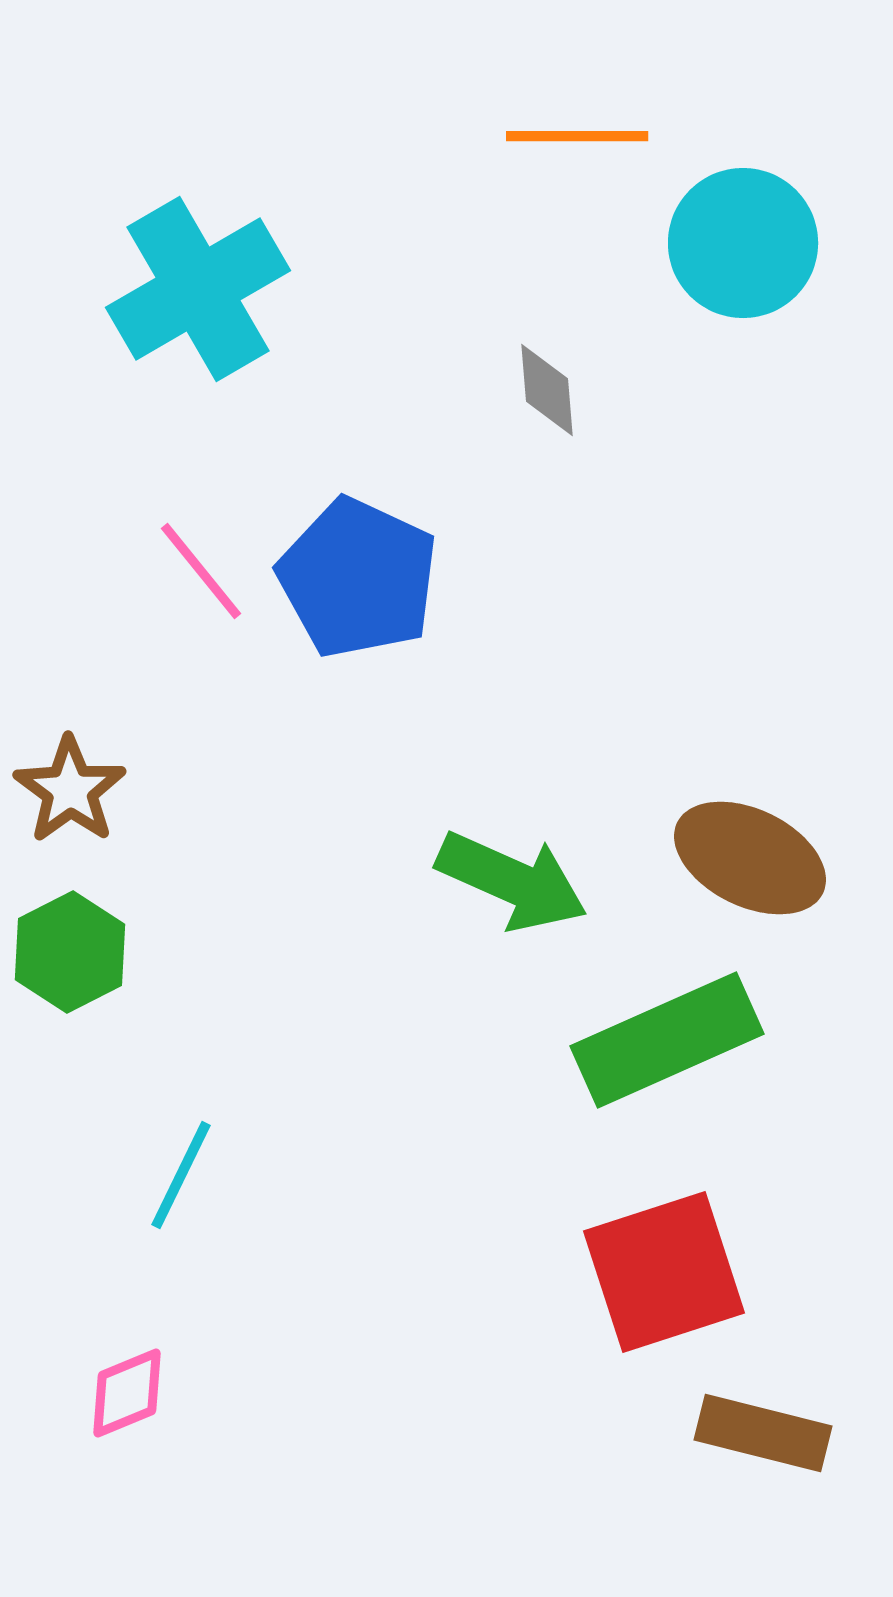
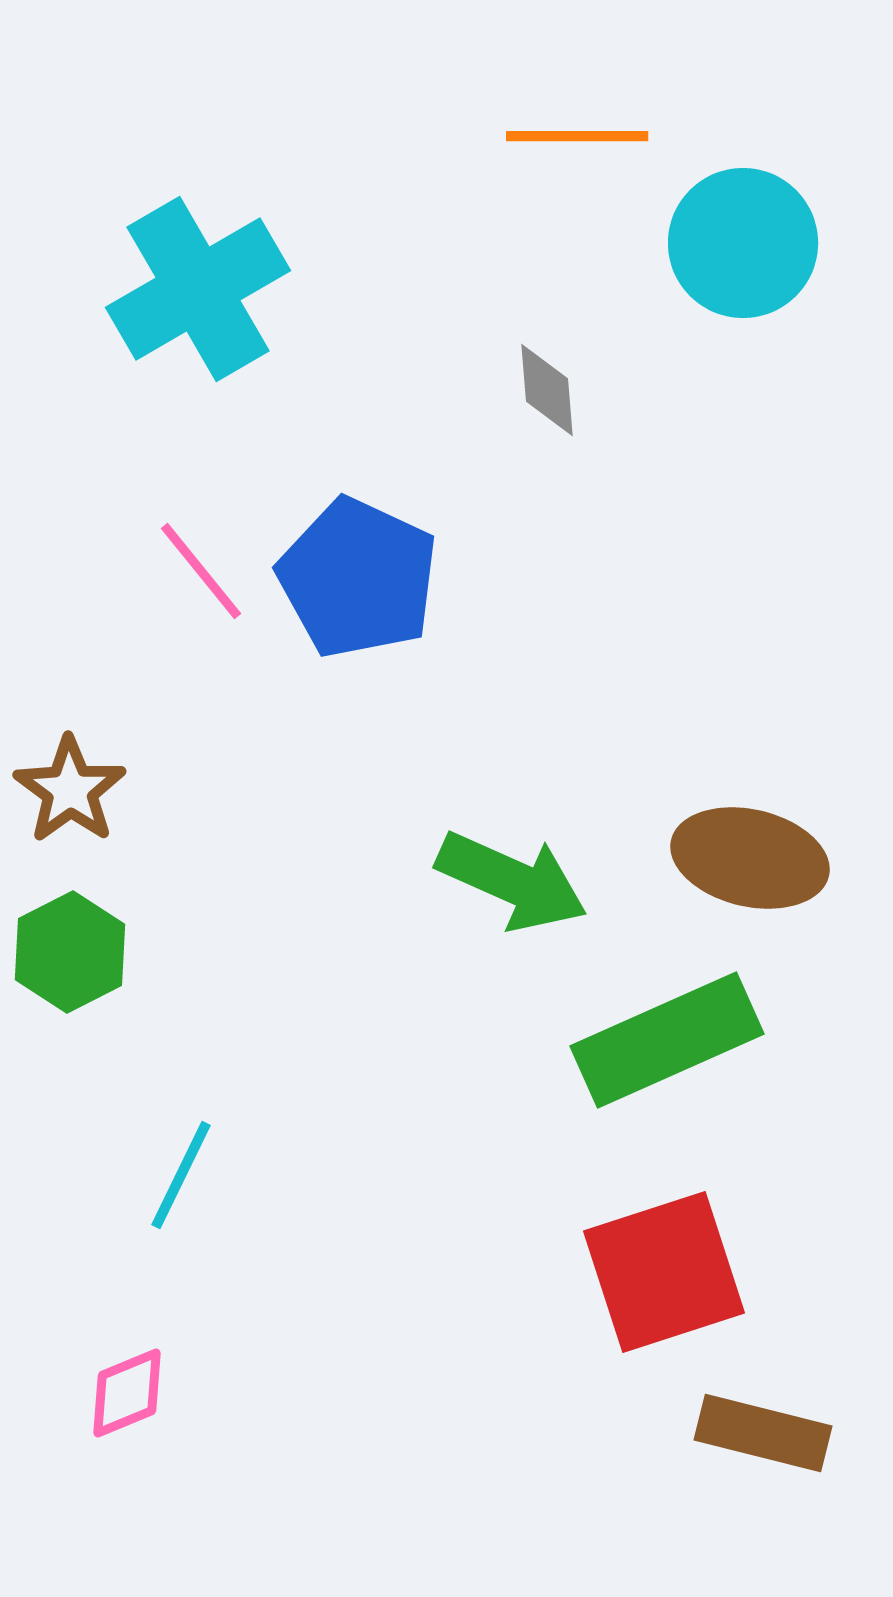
brown ellipse: rotated 13 degrees counterclockwise
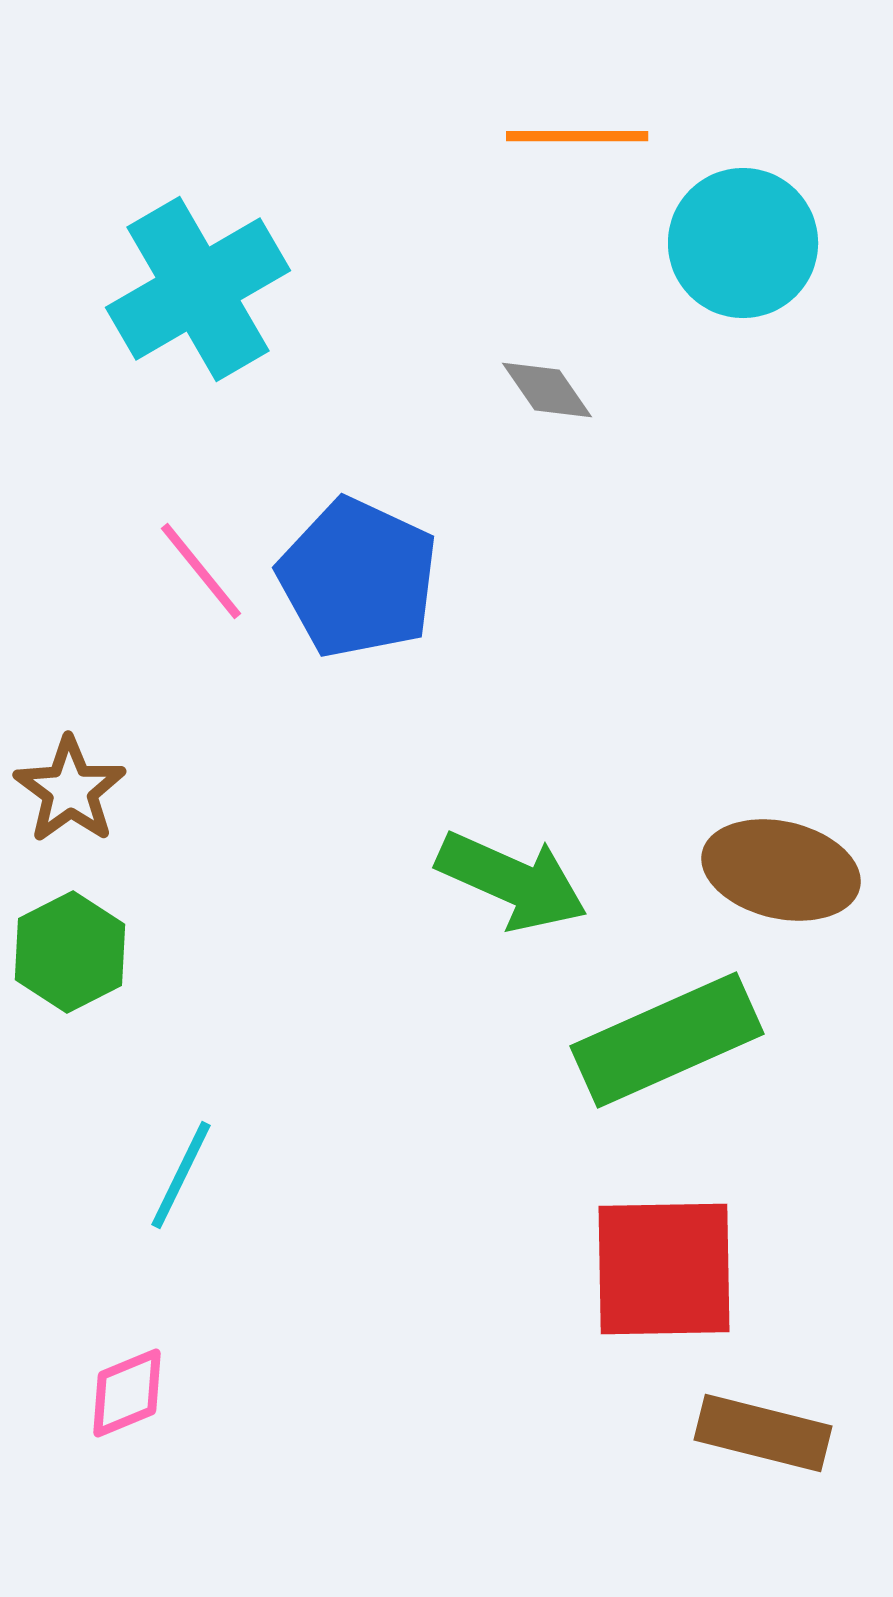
gray diamond: rotated 30 degrees counterclockwise
brown ellipse: moved 31 px right, 12 px down
red square: moved 3 px up; rotated 17 degrees clockwise
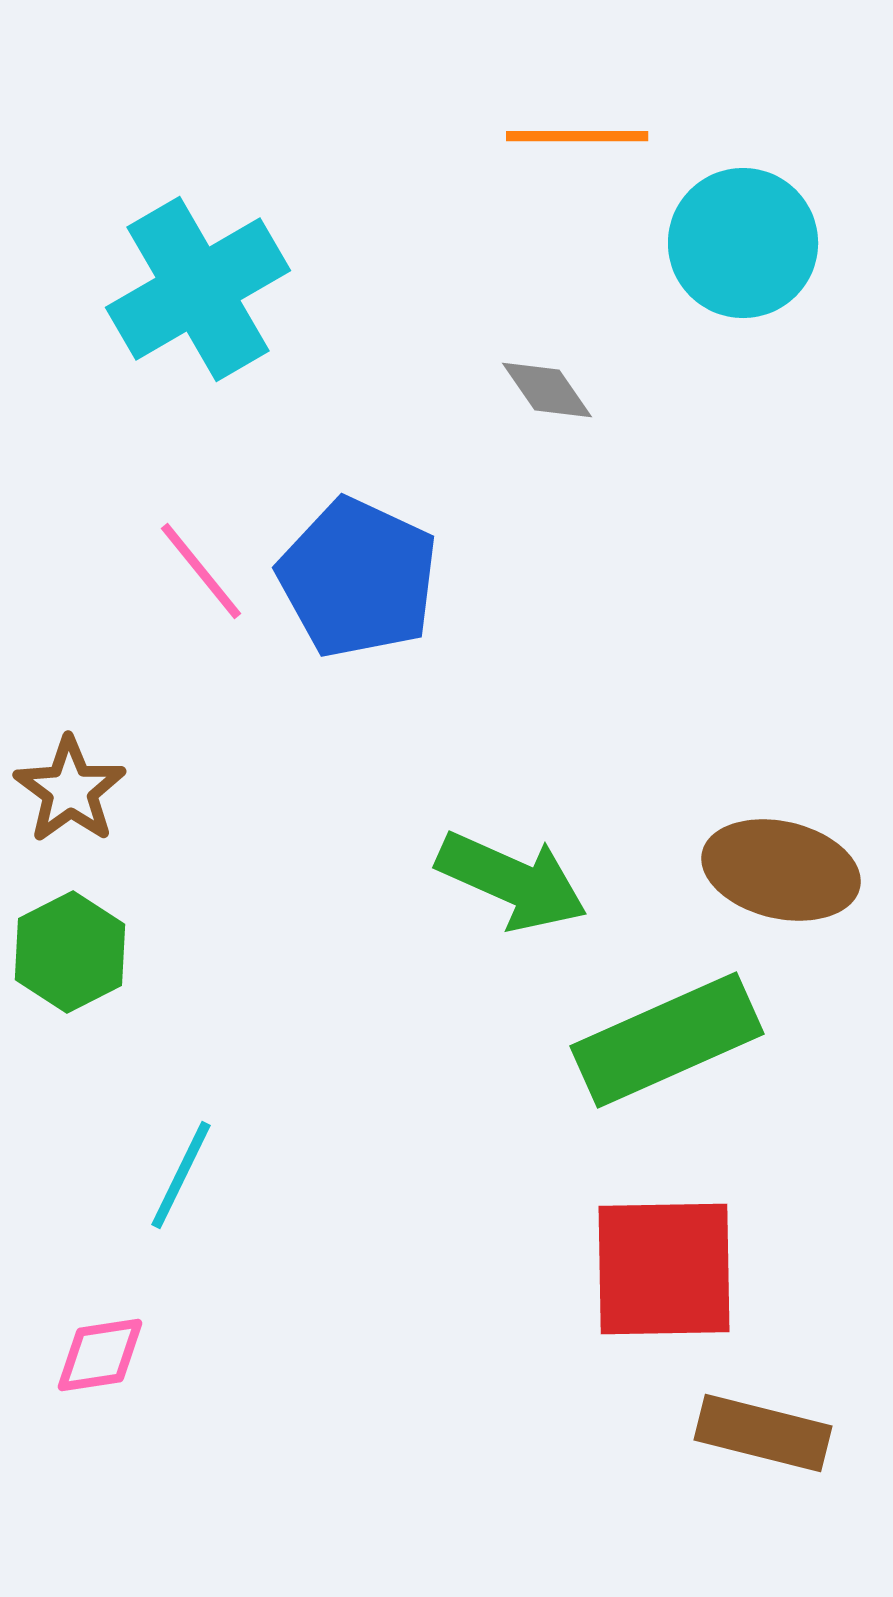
pink diamond: moved 27 px left, 38 px up; rotated 14 degrees clockwise
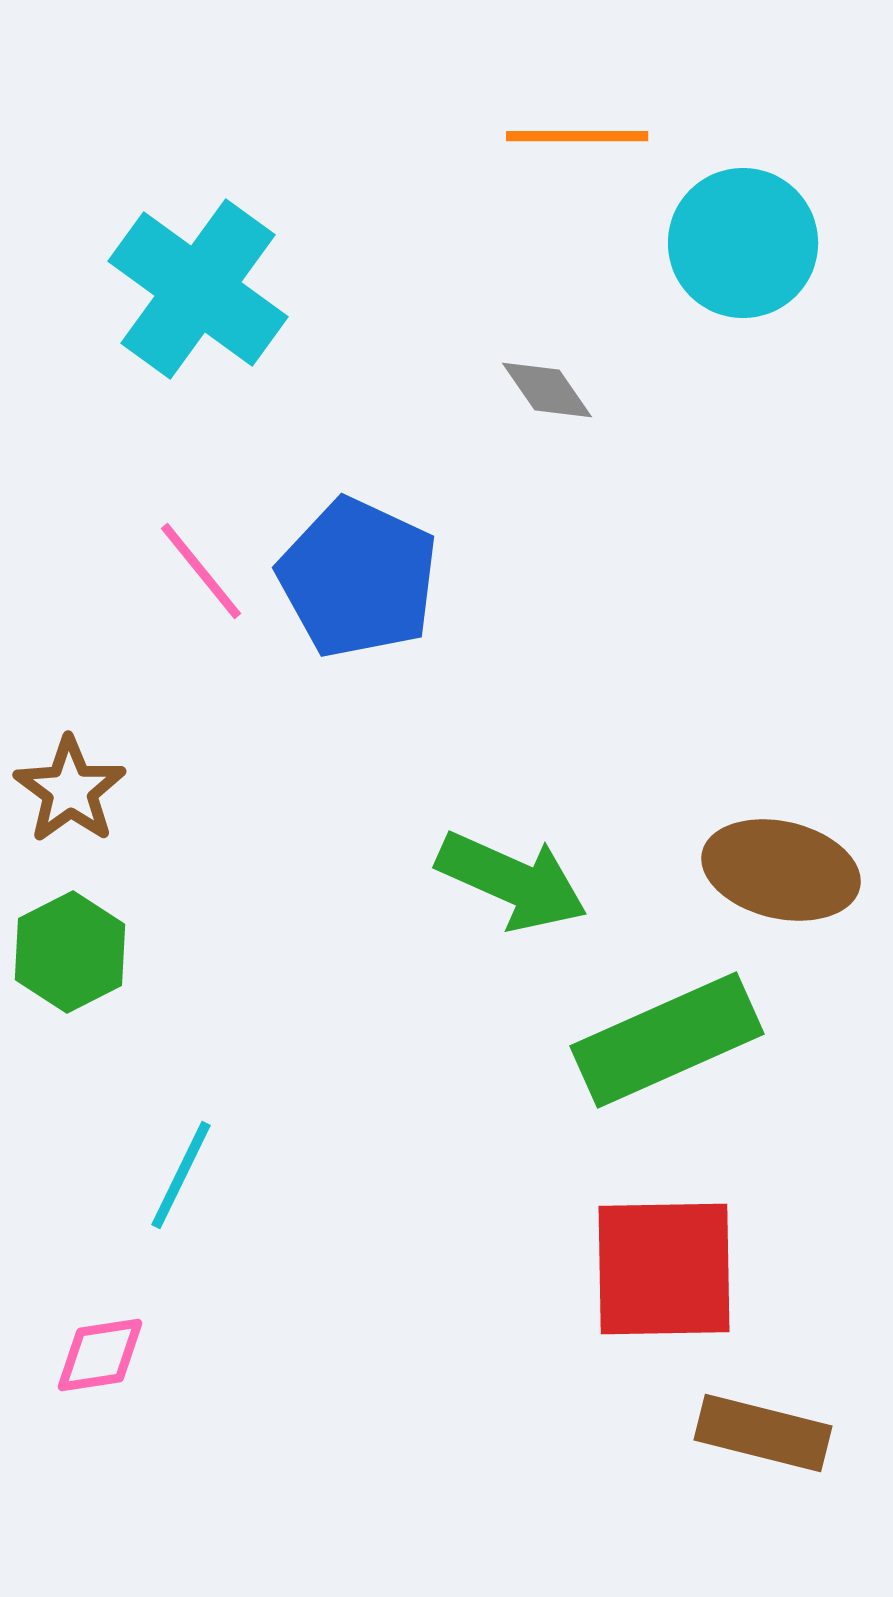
cyan cross: rotated 24 degrees counterclockwise
